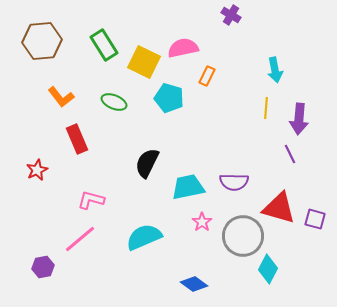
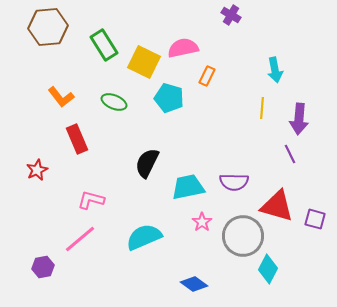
brown hexagon: moved 6 px right, 14 px up
yellow line: moved 4 px left
red triangle: moved 2 px left, 2 px up
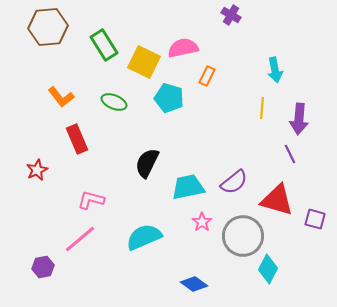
purple semicircle: rotated 40 degrees counterclockwise
red triangle: moved 6 px up
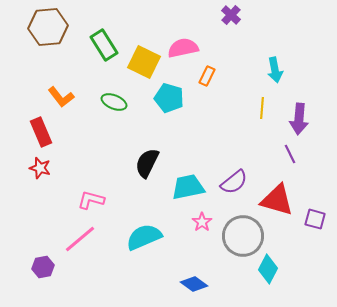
purple cross: rotated 12 degrees clockwise
red rectangle: moved 36 px left, 7 px up
red star: moved 3 px right, 2 px up; rotated 30 degrees counterclockwise
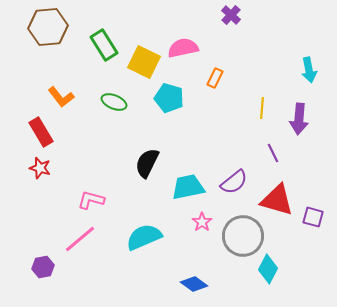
cyan arrow: moved 34 px right
orange rectangle: moved 8 px right, 2 px down
red rectangle: rotated 8 degrees counterclockwise
purple line: moved 17 px left, 1 px up
purple square: moved 2 px left, 2 px up
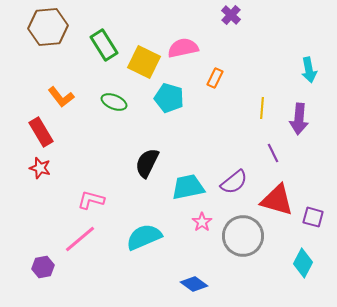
cyan diamond: moved 35 px right, 6 px up
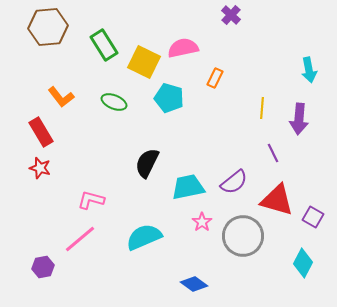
purple square: rotated 15 degrees clockwise
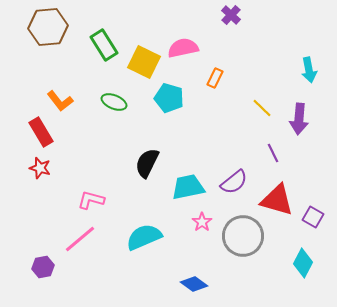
orange L-shape: moved 1 px left, 4 px down
yellow line: rotated 50 degrees counterclockwise
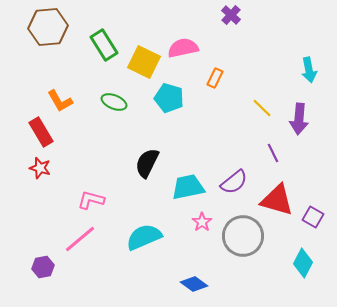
orange L-shape: rotated 8 degrees clockwise
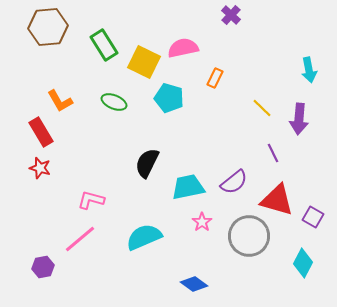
gray circle: moved 6 px right
